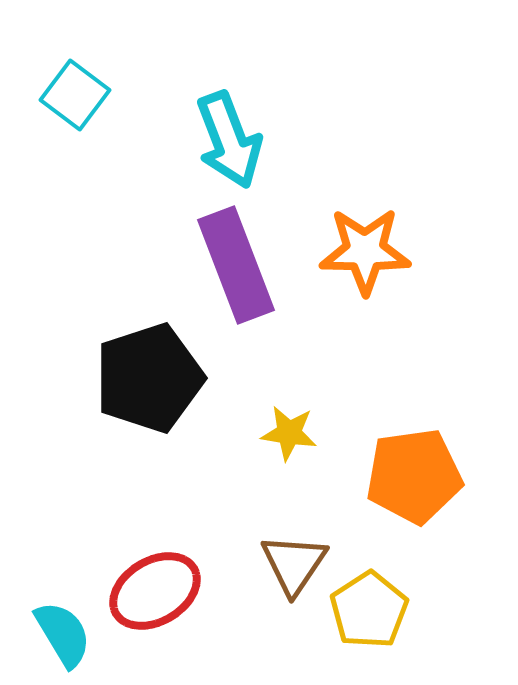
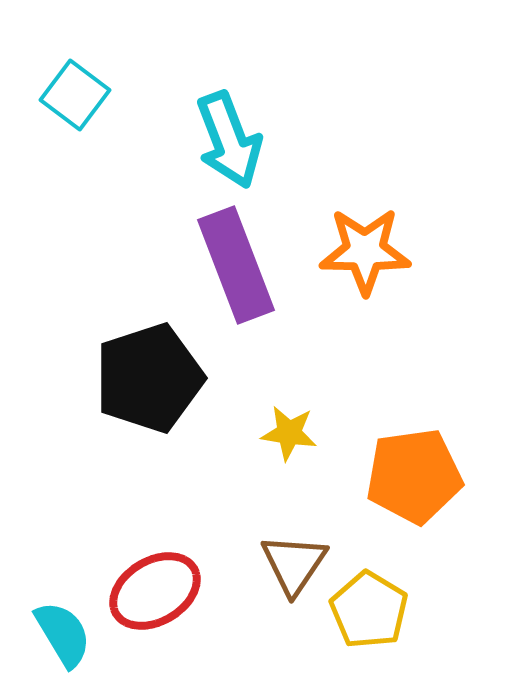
yellow pentagon: rotated 8 degrees counterclockwise
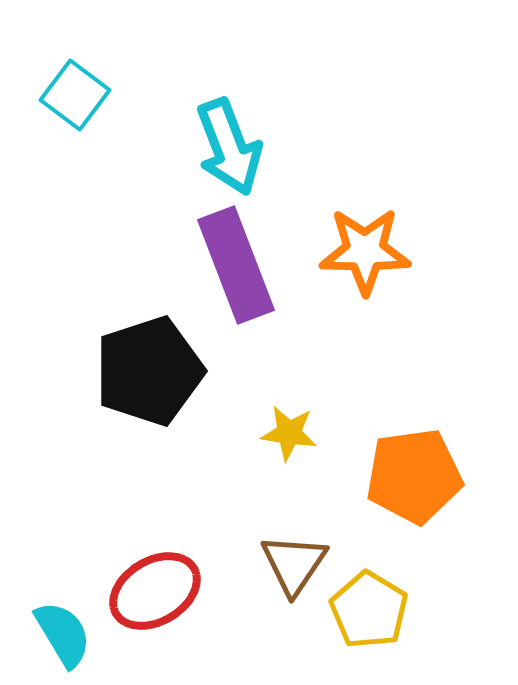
cyan arrow: moved 7 px down
black pentagon: moved 7 px up
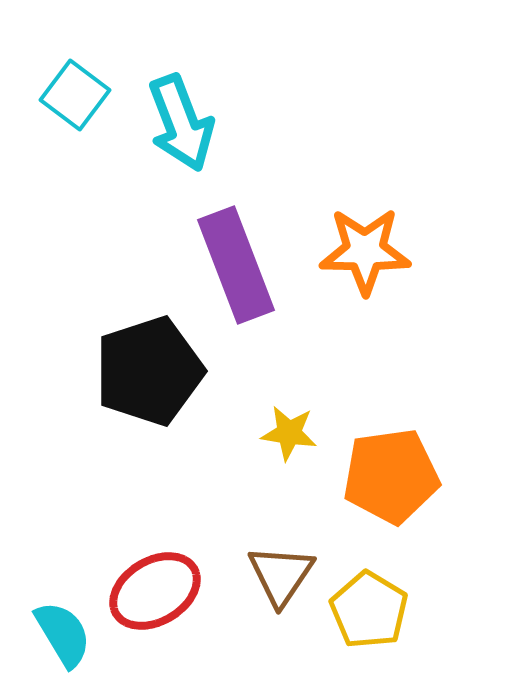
cyan arrow: moved 48 px left, 24 px up
orange pentagon: moved 23 px left
brown triangle: moved 13 px left, 11 px down
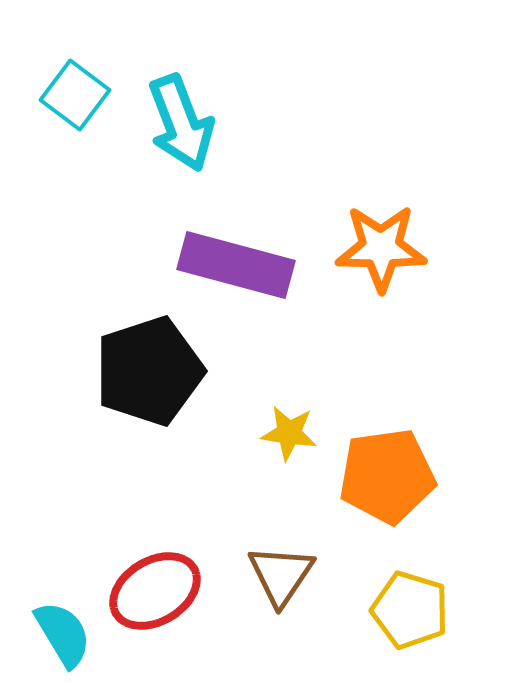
orange star: moved 16 px right, 3 px up
purple rectangle: rotated 54 degrees counterclockwise
orange pentagon: moved 4 px left
yellow pentagon: moved 41 px right; rotated 14 degrees counterclockwise
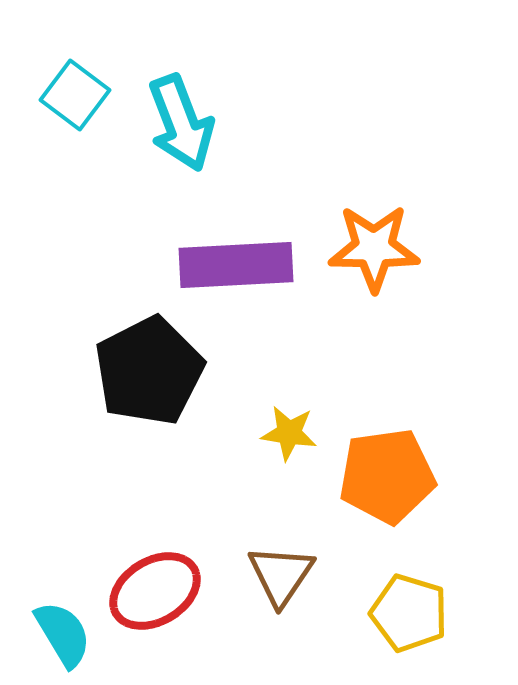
orange star: moved 7 px left
purple rectangle: rotated 18 degrees counterclockwise
black pentagon: rotated 9 degrees counterclockwise
yellow pentagon: moved 1 px left, 3 px down
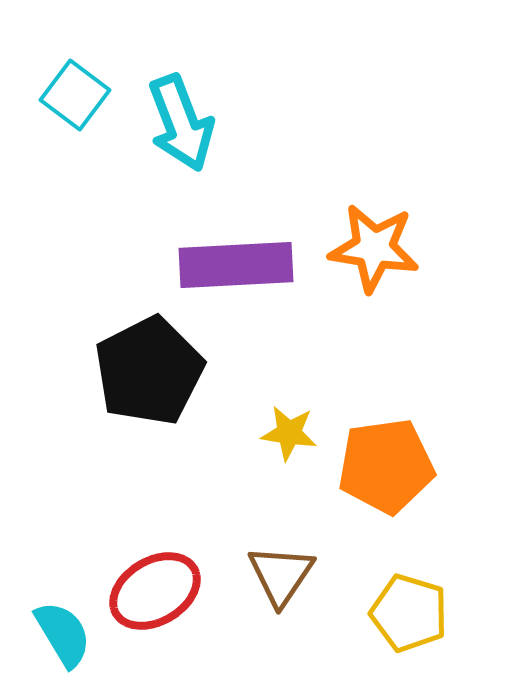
orange star: rotated 8 degrees clockwise
orange pentagon: moved 1 px left, 10 px up
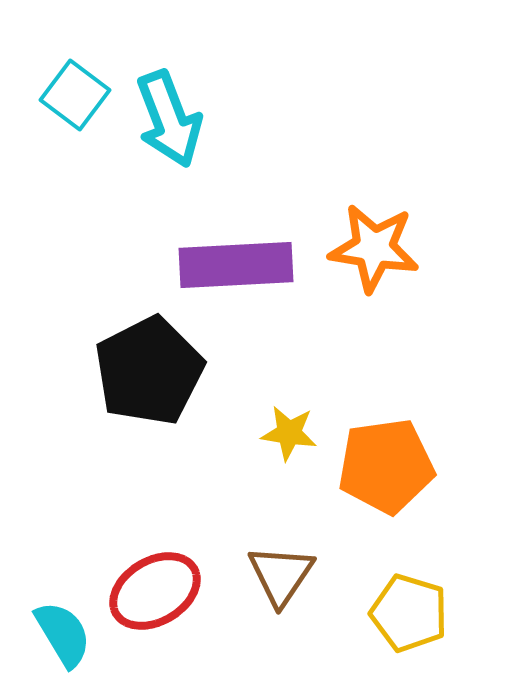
cyan arrow: moved 12 px left, 4 px up
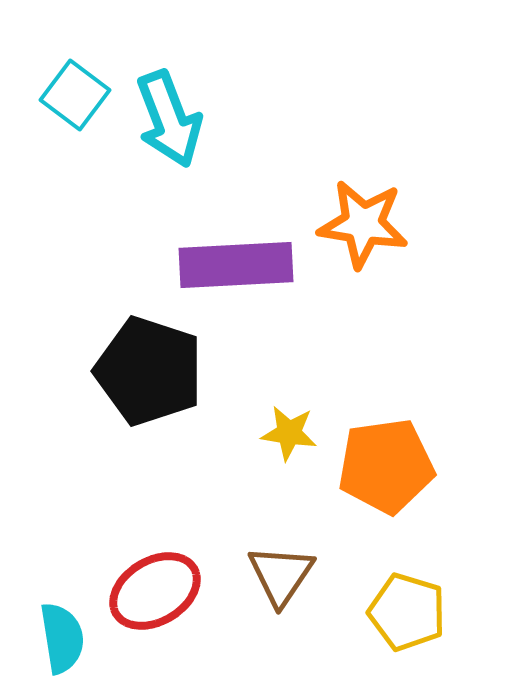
orange star: moved 11 px left, 24 px up
black pentagon: rotated 27 degrees counterclockwise
yellow pentagon: moved 2 px left, 1 px up
cyan semicircle: moved 1 px left, 4 px down; rotated 22 degrees clockwise
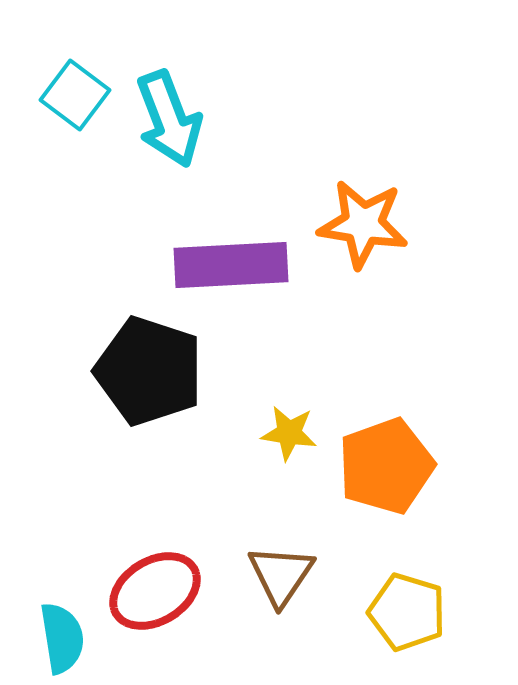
purple rectangle: moved 5 px left
orange pentagon: rotated 12 degrees counterclockwise
